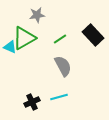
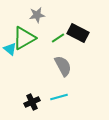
black rectangle: moved 15 px left, 2 px up; rotated 20 degrees counterclockwise
green line: moved 2 px left, 1 px up
cyan triangle: moved 2 px down; rotated 16 degrees clockwise
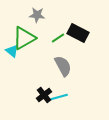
gray star: rotated 14 degrees clockwise
cyan triangle: moved 2 px right, 2 px down
black cross: moved 12 px right, 7 px up; rotated 14 degrees counterclockwise
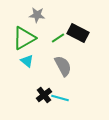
cyan triangle: moved 15 px right, 10 px down
cyan line: moved 1 px right, 1 px down; rotated 30 degrees clockwise
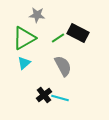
cyan triangle: moved 3 px left, 2 px down; rotated 40 degrees clockwise
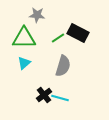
green triangle: rotated 30 degrees clockwise
gray semicircle: rotated 45 degrees clockwise
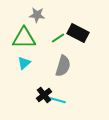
cyan line: moved 3 px left, 2 px down
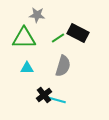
cyan triangle: moved 3 px right, 5 px down; rotated 40 degrees clockwise
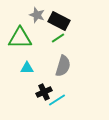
gray star: rotated 14 degrees clockwise
black rectangle: moved 19 px left, 12 px up
green triangle: moved 4 px left
black cross: moved 3 px up; rotated 14 degrees clockwise
cyan line: rotated 48 degrees counterclockwise
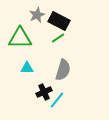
gray star: rotated 28 degrees clockwise
gray semicircle: moved 4 px down
cyan line: rotated 18 degrees counterclockwise
